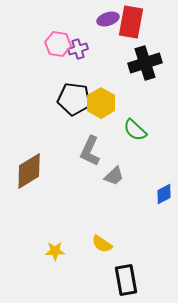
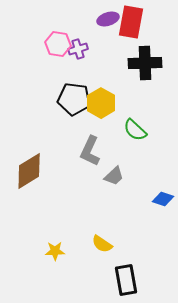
black cross: rotated 16 degrees clockwise
blue diamond: moved 1 px left, 5 px down; rotated 45 degrees clockwise
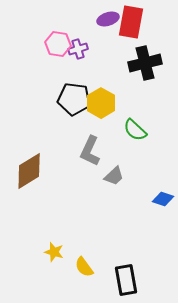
black cross: rotated 12 degrees counterclockwise
yellow semicircle: moved 18 px left, 23 px down; rotated 20 degrees clockwise
yellow star: moved 1 px left, 1 px down; rotated 18 degrees clockwise
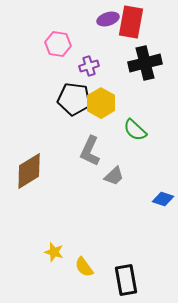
purple cross: moved 11 px right, 17 px down
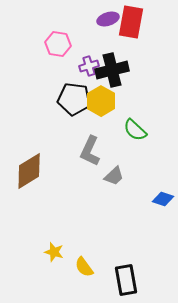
black cross: moved 33 px left, 7 px down
yellow hexagon: moved 2 px up
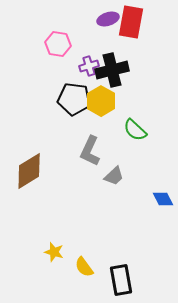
blue diamond: rotated 45 degrees clockwise
black rectangle: moved 5 px left
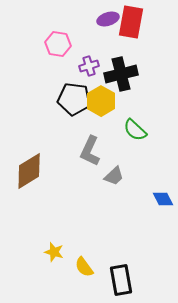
black cross: moved 9 px right, 4 px down
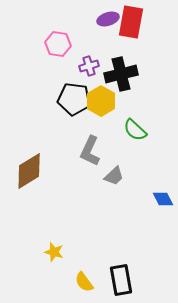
yellow semicircle: moved 15 px down
